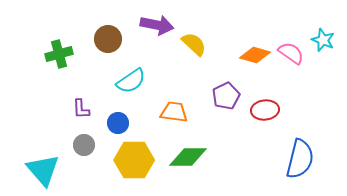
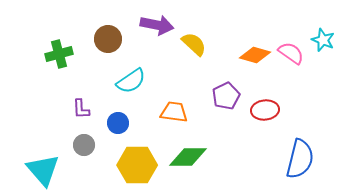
yellow hexagon: moved 3 px right, 5 px down
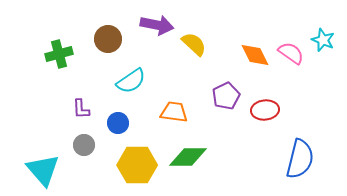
orange diamond: rotated 48 degrees clockwise
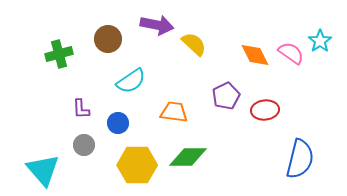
cyan star: moved 3 px left, 1 px down; rotated 15 degrees clockwise
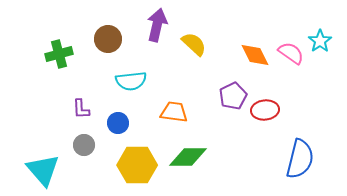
purple arrow: rotated 88 degrees counterclockwise
cyan semicircle: rotated 28 degrees clockwise
purple pentagon: moved 7 px right
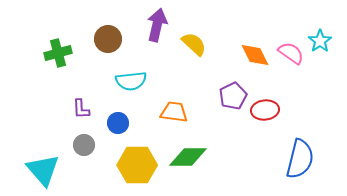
green cross: moved 1 px left, 1 px up
